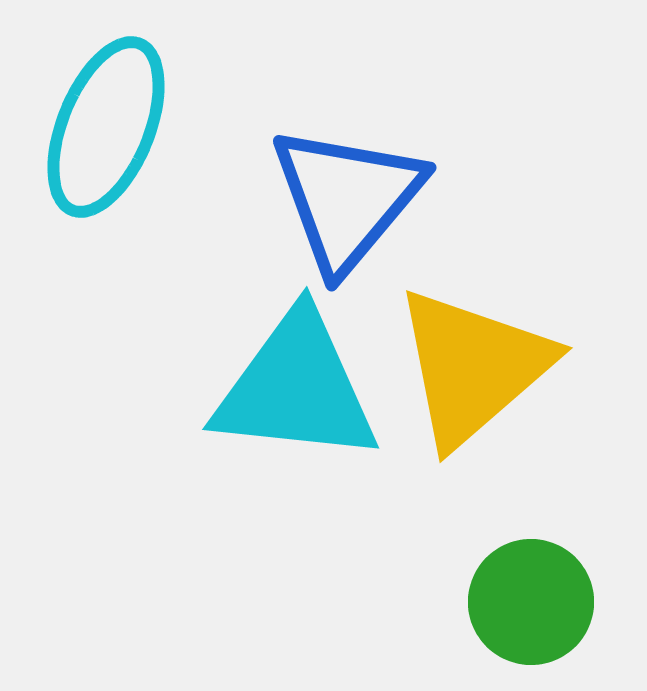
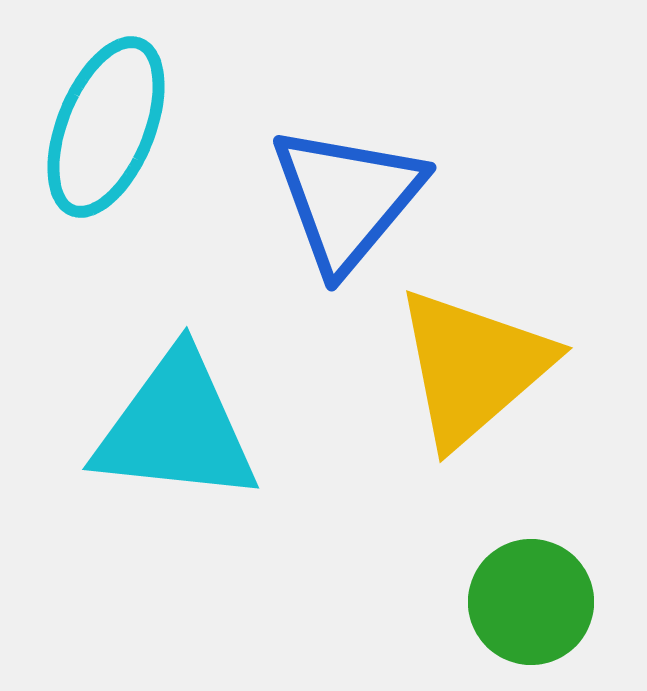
cyan triangle: moved 120 px left, 40 px down
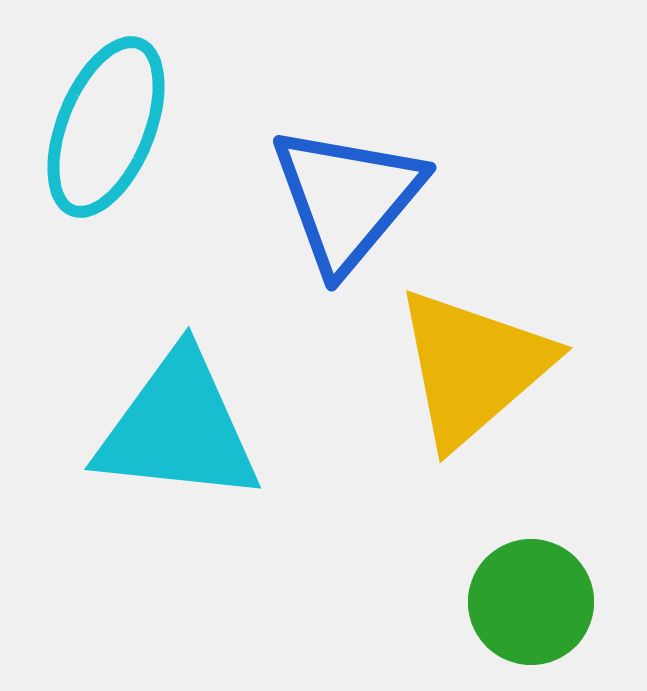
cyan triangle: moved 2 px right
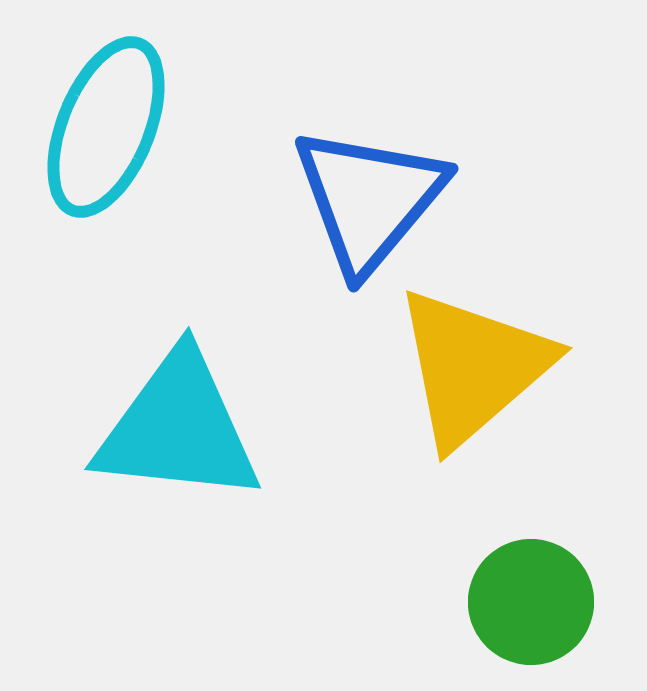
blue triangle: moved 22 px right, 1 px down
